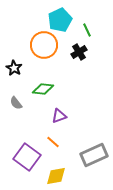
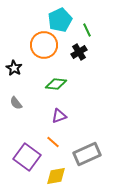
green diamond: moved 13 px right, 5 px up
gray rectangle: moved 7 px left, 1 px up
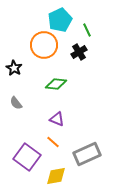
purple triangle: moved 2 px left, 3 px down; rotated 42 degrees clockwise
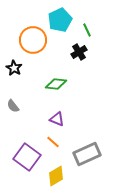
orange circle: moved 11 px left, 5 px up
gray semicircle: moved 3 px left, 3 px down
yellow diamond: rotated 20 degrees counterclockwise
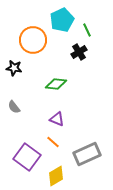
cyan pentagon: moved 2 px right
black star: rotated 21 degrees counterclockwise
gray semicircle: moved 1 px right, 1 px down
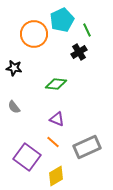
orange circle: moved 1 px right, 6 px up
gray rectangle: moved 7 px up
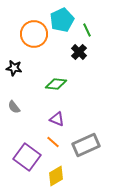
black cross: rotated 14 degrees counterclockwise
gray rectangle: moved 1 px left, 2 px up
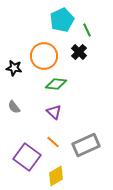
orange circle: moved 10 px right, 22 px down
purple triangle: moved 3 px left, 7 px up; rotated 21 degrees clockwise
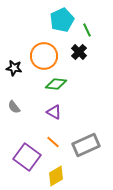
purple triangle: rotated 14 degrees counterclockwise
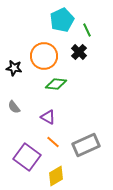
purple triangle: moved 6 px left, 5 px down
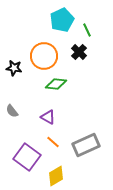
gray semicircle: moved 2 px left, 4 px down
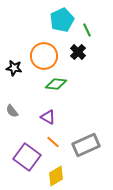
black cross: moved 1 px left
